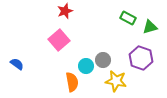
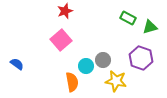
pink square: moved 2 px right
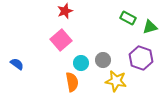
cyan circle: moved 5 px left, 3 px up
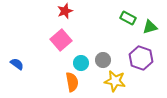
yellow star: moved 1 px left
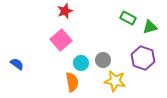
purple hexagon: moved 2 px right
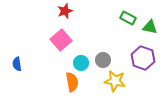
green triangle: rotated 28 degrees clockwise
blue semicircle: rotated 136 degrees counterclockwise
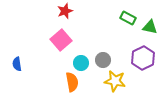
purple hexagon: rotated 15 degrees clockwise
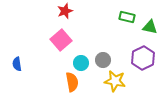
green rectangle: moved 1 px left, 1 px up; rotated 14 degrees counterclockwise
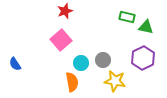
green triangle: moved 4 px left
blue semicircle: moved 2 px left; rotated 24 degrees counterclockwise
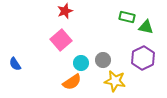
orange semicircle: rotated 66 degrees clockwise
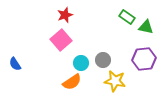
red star: moved 4 px down
green rectangle: rotated 21 degrees clockwise
purple hexagon: moved 1 px right, 1 px down; rotated 20 degrees clockwise
